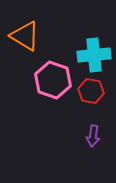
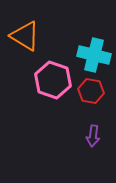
cyan cross: rotated 20 degrees clockwise
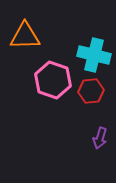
orange triangle: rotated 32 degrees counterclockwise
red hexagon: rotated 15 degrees counterclockwise
purple arrow: moved 7 px right, 2 px down; rotated 10 degrees clockwise
